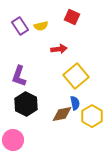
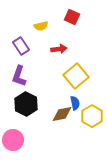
purple rectangle: moved 1 px right, 20 px down
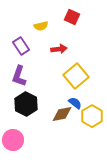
blue semicircle: rotated 40 degrees counterclockwise
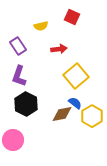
purple rectangle: moved 3 px left
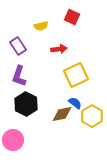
yellow square: moved 1 px up; rotated 15 degrees clockwise
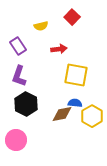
red square: rotated 21 degrees clockwise
yellow square: rotated 35 degrees clockwise
blue semicircle: rotated 32 degrees counterclockwise
pink circle: moved 3 px right
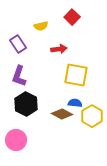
purple rectangle: moved 2 px up
brown diamond: rotated 40 degrees clockwise
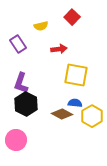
purple L-shape: moved 2 px right, 7 px down
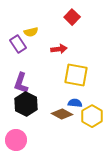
yellow semicircle: moved 10 px left, 6 px down
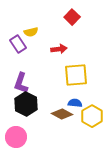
yellow square: rotated 15 degrees counterclockwise
pink circle: moved 3 px up
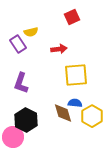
red square: rotated 21 degrees clockwise
black hexagon: moved 16 px down
brown diamond: moved 1 px right, 1 px up; rotated 45 degrees clockwise
pink circle: moved 3 px left
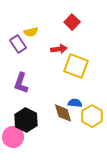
red square: moved 5 px down; rotated 21 degrees counterclockwise
yellow square: moved 9 px up; rotated 25 degrees clockwise
